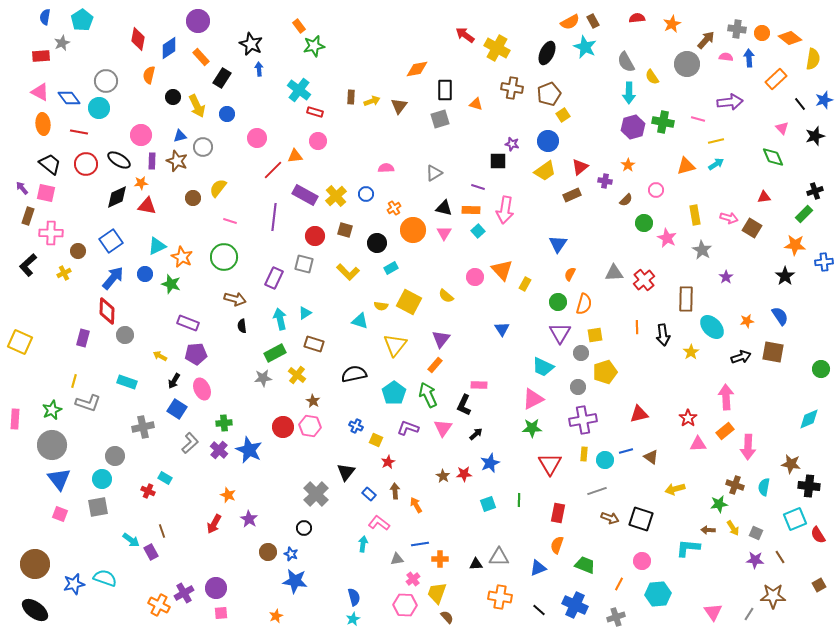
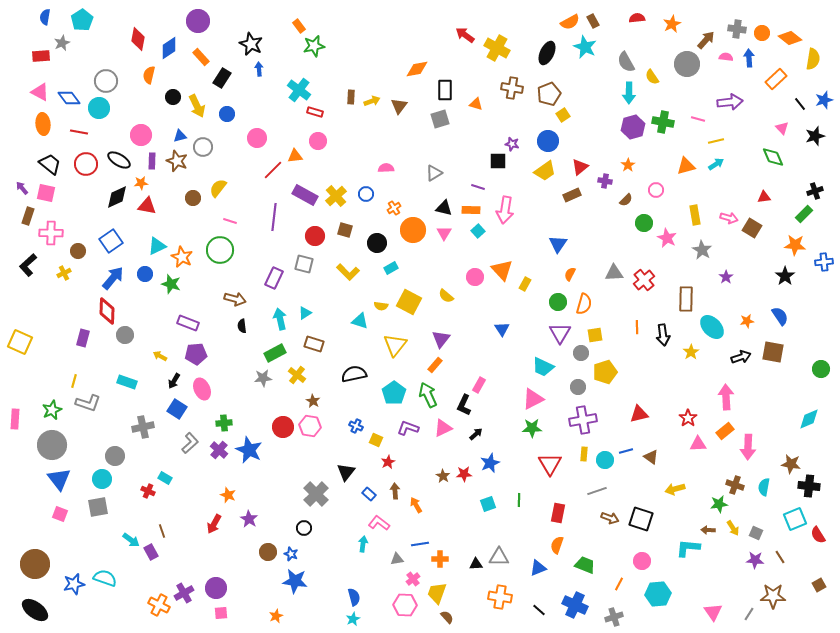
green circle at (224, 257): moved 4 px left, 7 px up
pink rectangle at (479, 385): rotated 63 degrees counterclockwise
pink triangle at (443, 428): rotated 30 degrees clockwise
gray cross at (616, 617): moved 2 px left
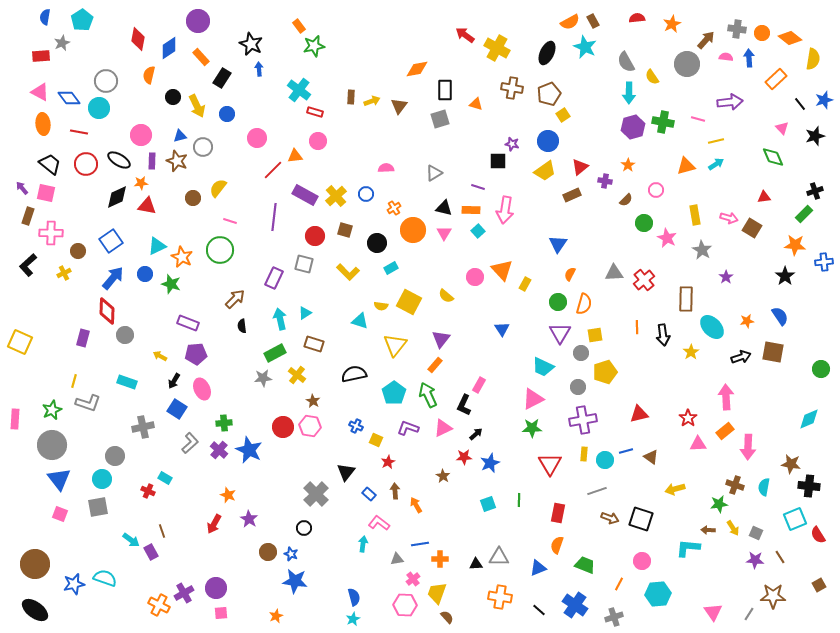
brown arrow at (235, 299): rotated 60 degrees counterclockwise
red star at (464, 474): moved 17 px up
blue cross at (575, 605): rotated 10 degrees clockwise
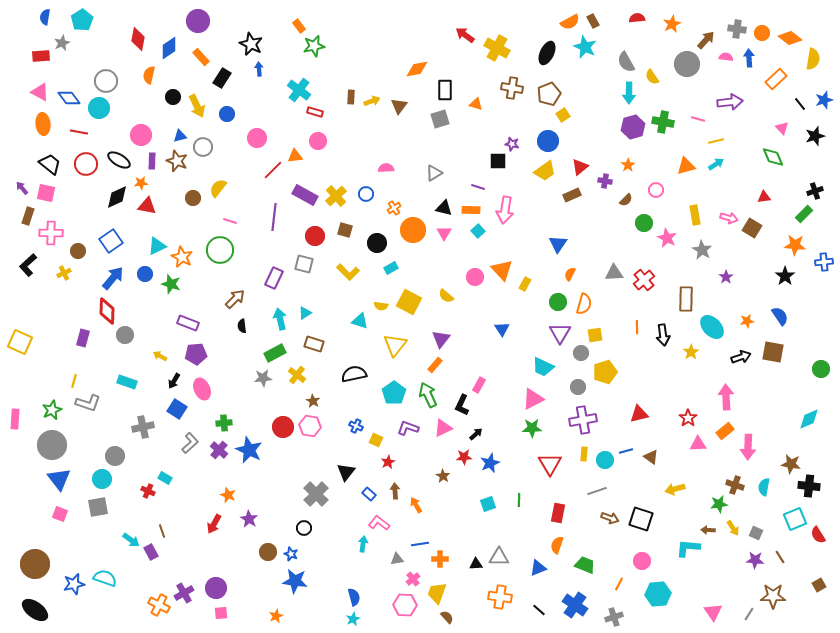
black L-shape at (464, 405): moved 2 px left
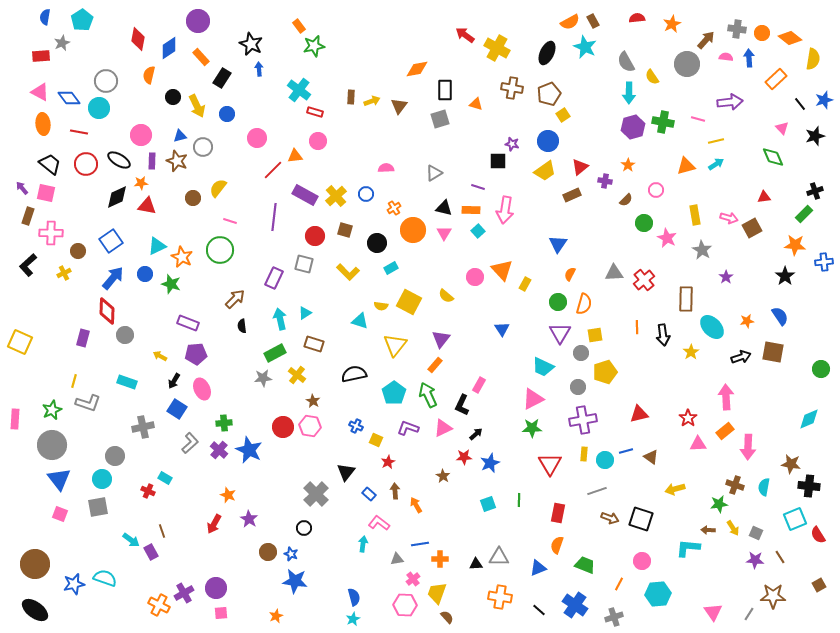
brown square at (752, 228): rotated 30 degrees clockwise
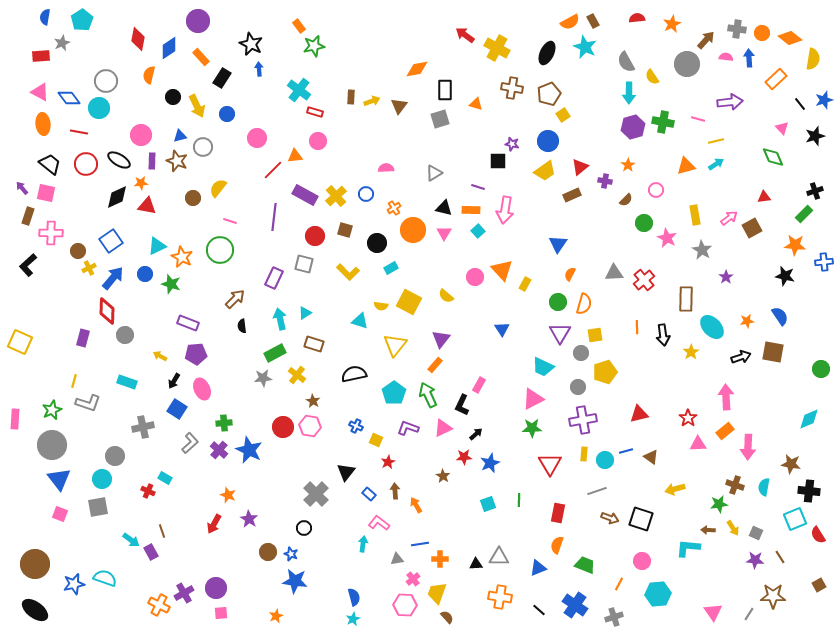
pink arrow at (729, 218): rotated 54 degrees counterclockwise
yellow cross at (64, 273): moved 25 px right, 5 px up
black star at (785, 276): rotated 24 degrees counterclockwise
black cross at (809, 486): moved 5 px down
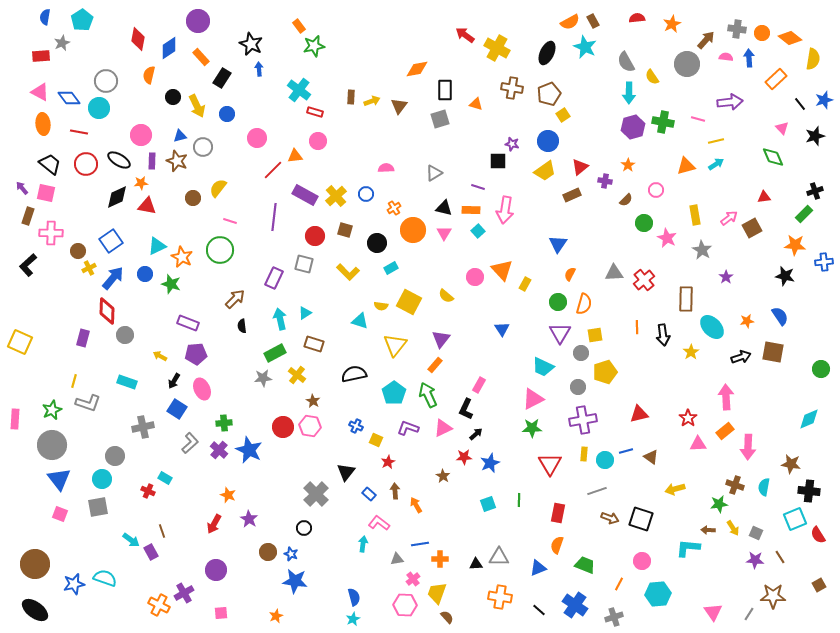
black L-shape at (462, 405): moved 4 px right, 4 px down
purple circle at (216, 588): moved 18 px up
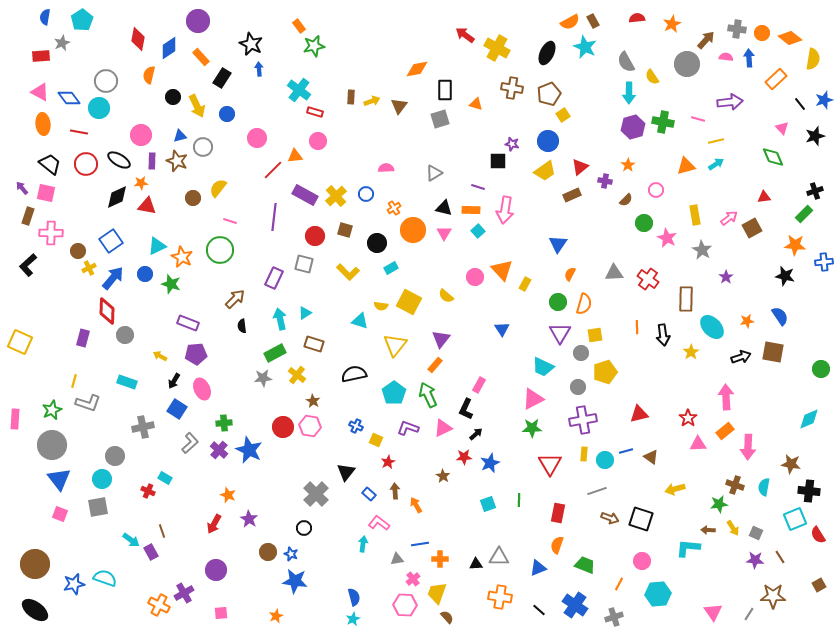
red cross at (644, 280): moved 4 px right, 1 px up; rotated 15 degrees counterclockwise
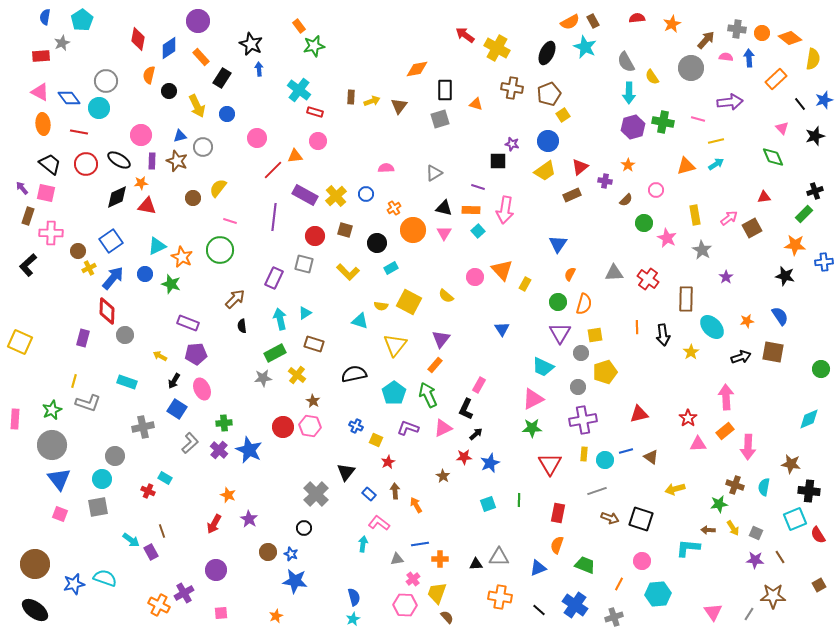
gray circle at (687, 64): moved 4 px right, 4 px down
black circle at (173, 97): moved 4 px left, 6 px up
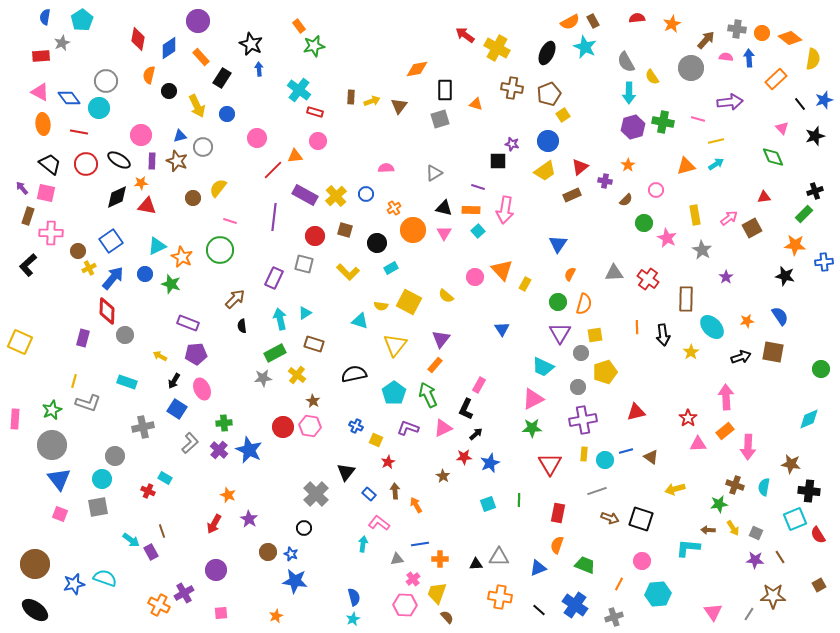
red triangle at (639, 414): moved 3 px left, 2 px up
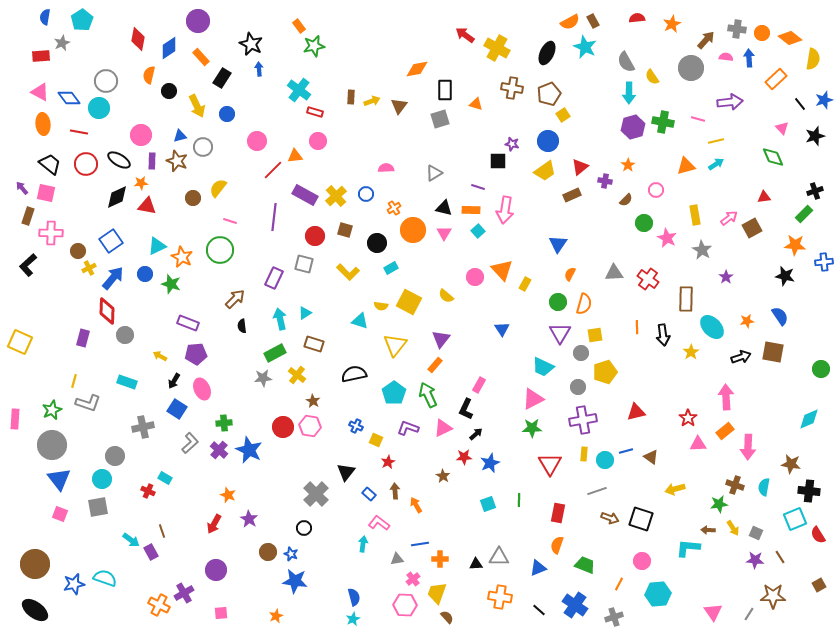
pink circle at (257, 138): moved 3 px down
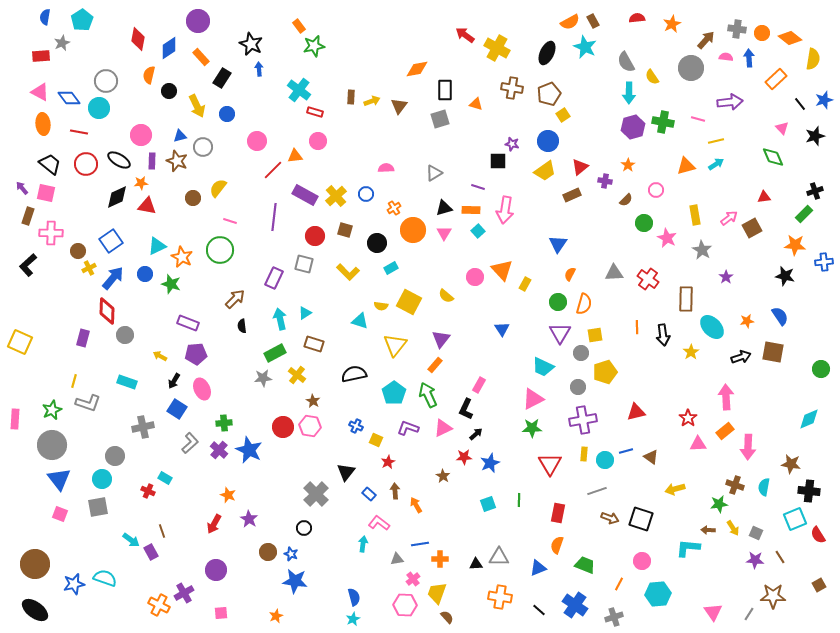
black triangle at (444, 208): rotated 30 degrees counterclockwise
